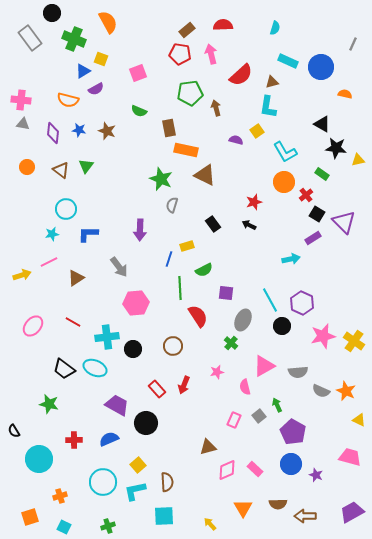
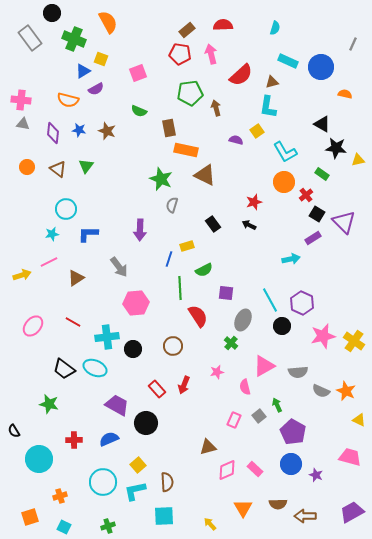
brown triangle at (61, 170): moved 3 px left, 1 px up
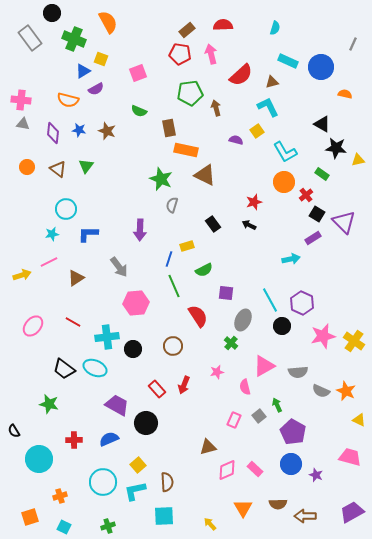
cyan L-shape at (268, 107): rotated 145 degrees clockwise
green line at (180, 288): moved 6 px left, 2 px up; rotated 20 degrees counterclockwise
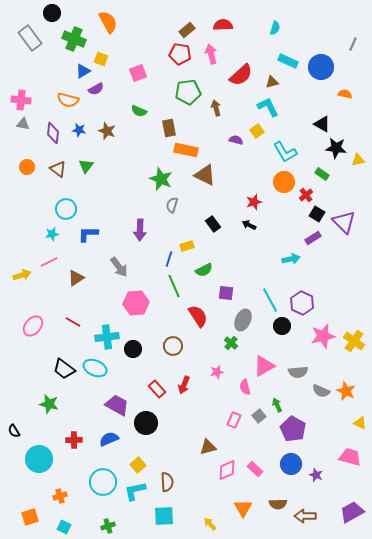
green pentagon at (190, 93): moved 2 px left, 1 px up
yellow triangle at (359, 420): moved 1 px right, 3 px down
purple pentagon at (293, 432): moved 3 px up
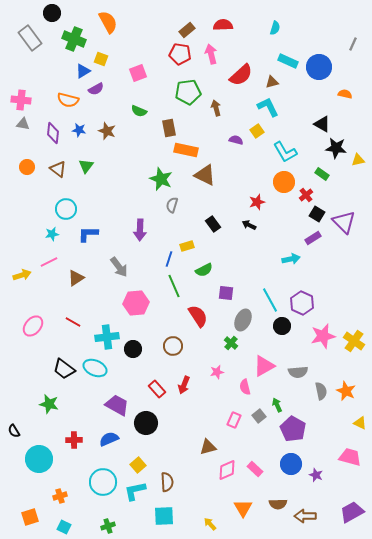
blue circle at (321, 67): moved 2 px left
red star at (254, 202): moved 3 px right
gray semicircle at (321, 391): rotated 126 degrees counterclockwise
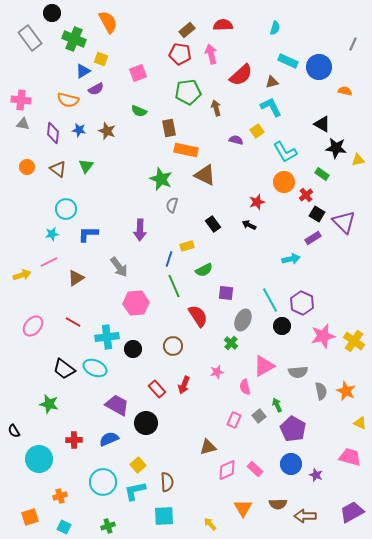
orange semicircle at (345, 94): moved 3 px up
cyan L-shape at (268, 107): moved 3 px right
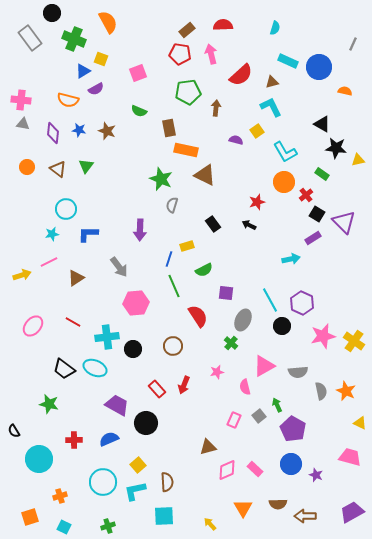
brown arrow at (216, 108): rotated 21 degrees clockwise
